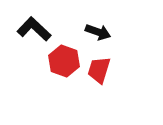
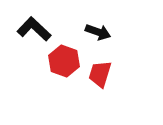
red trapezoid: moved 1 px right, 4 px down
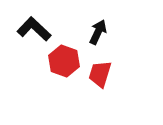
black arrow: rotated 85 degrees counterclockwise
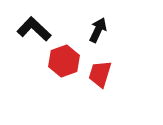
black arrow: moved 2 px up
red hexagon: rotated 20 degrees clockwise
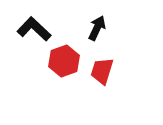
black arrow: moved 1 px left, 2 px up
red trapezoid: moved 2 px right, 3 px up
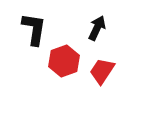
black L-shape: rotated 56 degrees clockwise
red trapezoid: rotated 16 degrees clockwise
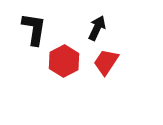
red hexagon: rotated 8 degrees counterclockwise
red trapezoid: moved 4 px right, 9 px up
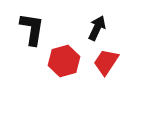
black L-shape: moved 2 px left
red hexagon: rotated 12 degrees clockwise
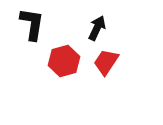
black L-shape: moved 5 px up
